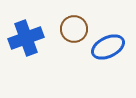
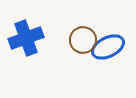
brown circle: moved 9 px right, 11 px down
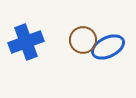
blue cross: moved 4 px down
